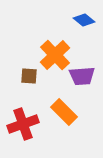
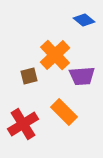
brown square: rotated 18 degrees counterclockwise
red cross: rotated 12 degrees counterclockwise
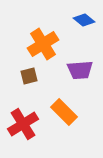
orange cross: moved 12 px left, 11 px up; rotated 12 degrees clockwise
purple trapezoid: moved 2 px left, 6 px up
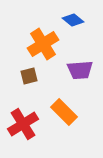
blue diamond: moved 11 px left
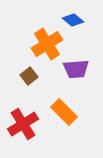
orange cross: moved 4 px right
purple trapezoid: moved 4 px left, 1 px up
brown square: rotated 24 degrees counterclockwise
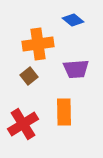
orange cross: moved 9 px left; rotated 24 degrees clockwise
orange rectangle: rotated 44 degrees clockwise
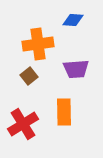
blue diamond: rotated 35 degrees counterclockwise
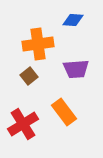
orange rectangle: rotated 36 degrees counterclockwise
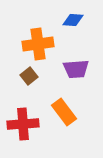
red cross: rotated 28 degrees clockwise
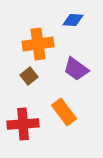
purple trapezoid: rotated 40 degrees clockwise
